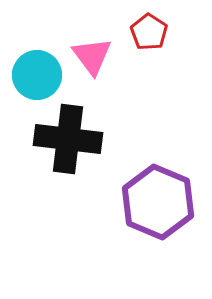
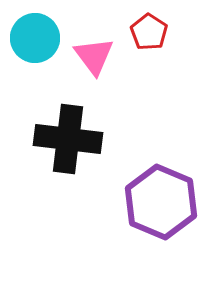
pink triangle: moved 2 px right
cyan circle: moved 2 px left, 37 px up
purple hexagon: moved 3 px right
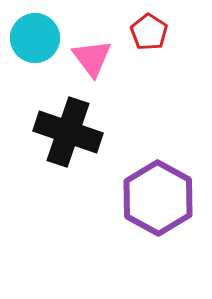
pink triangle: moved 2 px left, 2 px down
black cross: moved 7 px up; rotated 12 degrees clockwise
purple hexagon: moved 3 px left, 4 px up; rotated 6 degrees clockwise
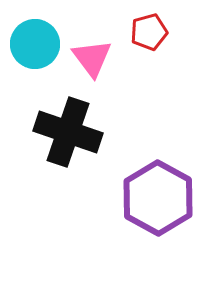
red pentagon: rotated 24 degrees clockwise
cyan circle: moved 6 px down
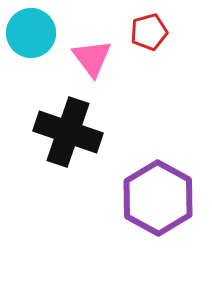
cyan circle: moved 4 px left, 11 px up
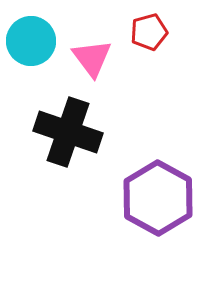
cyan circle: moved 8 px down
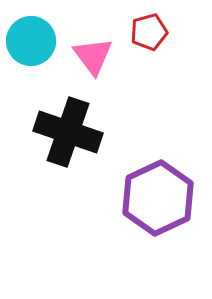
pink triangle: moved 1 px right, 2 px up
purple hexagon: rotated 6 degrees clockwise
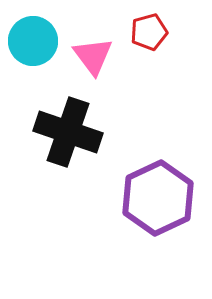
cyan circle: moved 2 px right
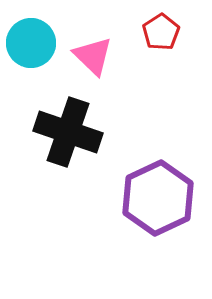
red pentagon: moved 12 px right; rotated 18 degrees counterclockwise
cyan circle: moved 2 px left, 2 px down
pink triangle: rotated 9 degrees counterclockwise
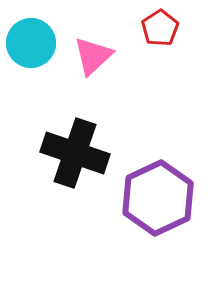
red pentagon: moved 1 px left, 4 px up
pink triangle: rotated 33 degrees clockwise
black cross: moved 7 px right, 21 px down
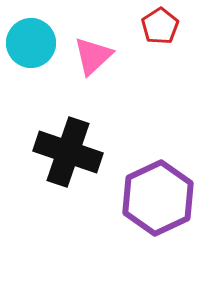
red pentagon: moved 2 px up
black cross: moved 7 px left, 1 px up
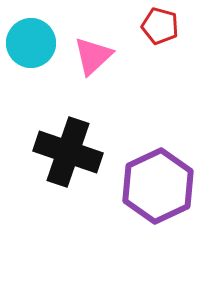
red pentagon: rotated 24 degrees counterclockwise
purple hexagon: moved 12 px up
